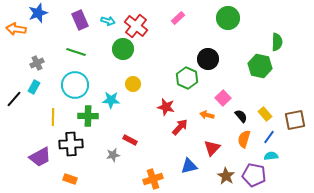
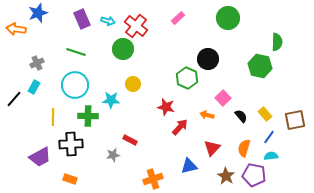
purple rectangle at (80, 20): moved 2 px right, 1 px up
orange semicircle at (244, 139): moved 9 px down
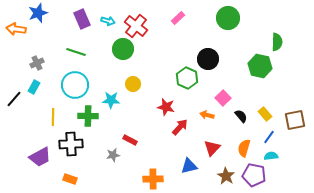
orange cross at (153, 179): rotated 18 degrees clockwise
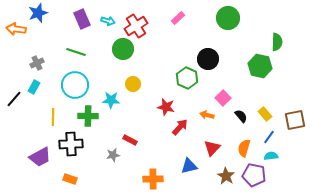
red cross at (136, 26): rotated 20 degrees clockwise
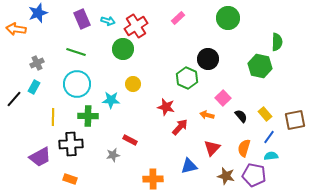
cyan circle at (75, 85): moved 2 px right, 1 px up
brown star at (226, 176): rotated 18 degrees counterclockwise
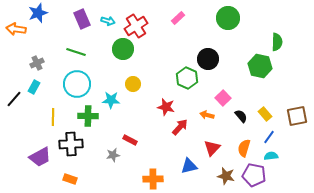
brown square at (295, 120): moved 2 px right, 4 px up
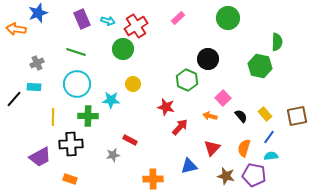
green hexagon at (187, 78): moved 2 px down
cyan rectangle at (34, 87): rotated 64 degrees clockwise
orange arrow at (207, 115): moved 3 px right, 1 px down
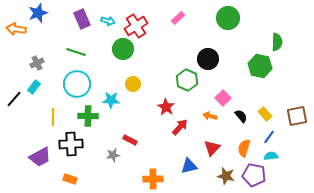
cyan rectangle at (34, 87): rotated 56 degrees counterclockwise
red star at (166, 107): rotated 18 degrees clockwise
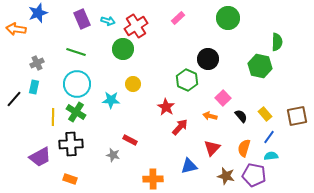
cyan rectangle at (34, 87): rotated 24 degrees counterclockwise
green cross at (88, 116): moved 12 px left, 4 px up; rotated 30 degrees clockwise
gray star at (113, 155): rotated 24 degrees clockwise
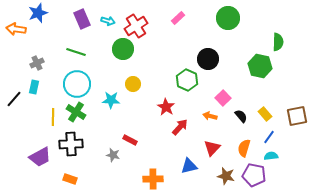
green semicircle at (277, 42): moved 1 px right
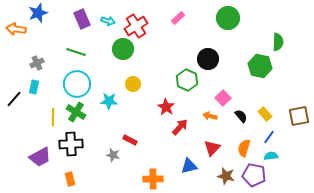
cyan star at (111, 100): moved 2 px left, 1 px down
brown square at (297, 116): moved 2 px right
orange rectangle at (70, 179): rotated 56 degrees clockwise
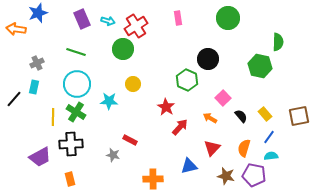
pink rectangle at (178, 18): rotated 56 degrees counterclockwise
orange arrow at (210, 116): moved 2 px down; rotated 16 degrees clockwise
